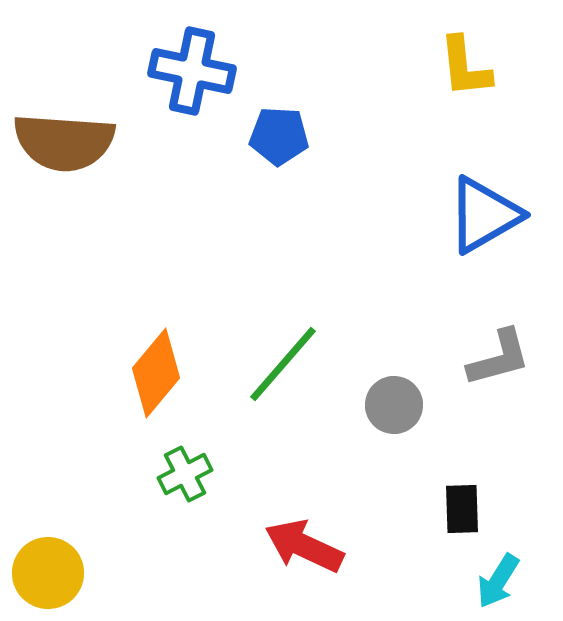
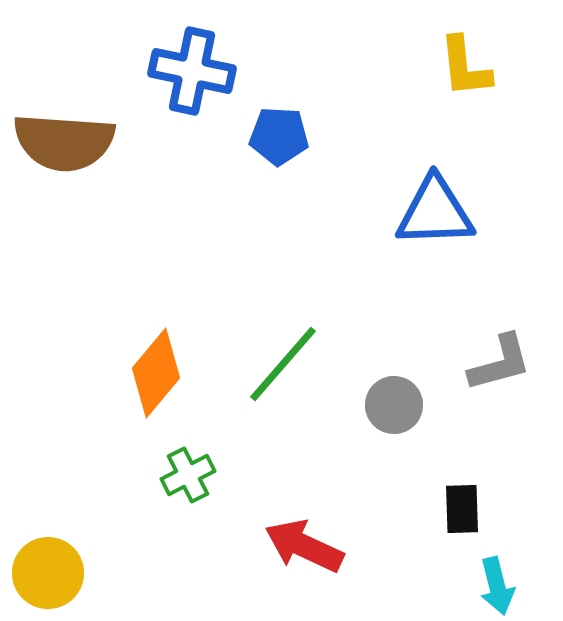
blue triangle: moved 49 px left, 3 px up; rotated 28 degrees clockwise
gray L-shape: moved 1 px right, 5 px down
green cross: moved 3 px right, 1 px down
cyan arrow: moved 1 px left, 5 px down; rotated 46 degrees counterclockwise
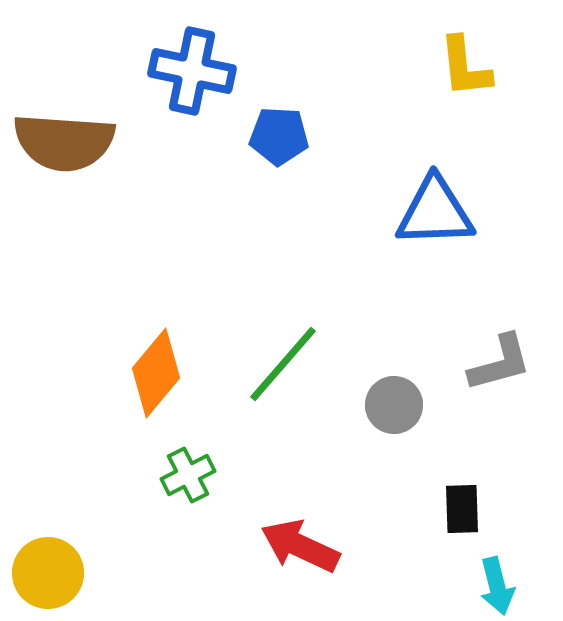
red arrow: moved 4 px left
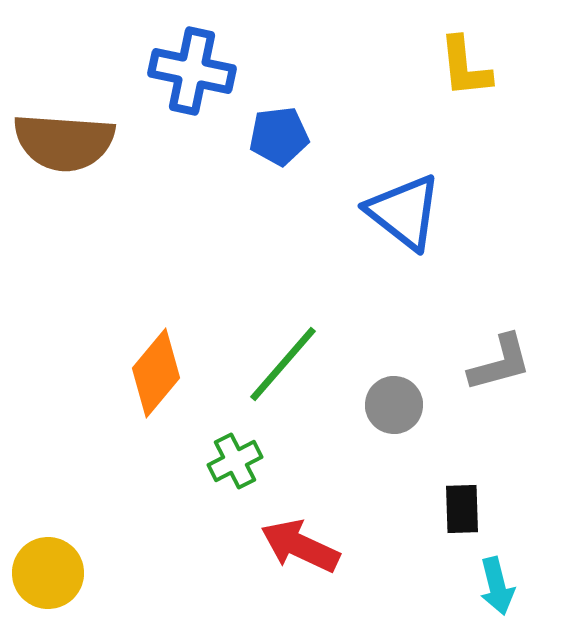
blue pentagon: rotated 10 degrees counterclockwise
blue triangle: moved 31 px left; rotated 40 degrees clockwise
green cross: moved 47 px right, 14 px up
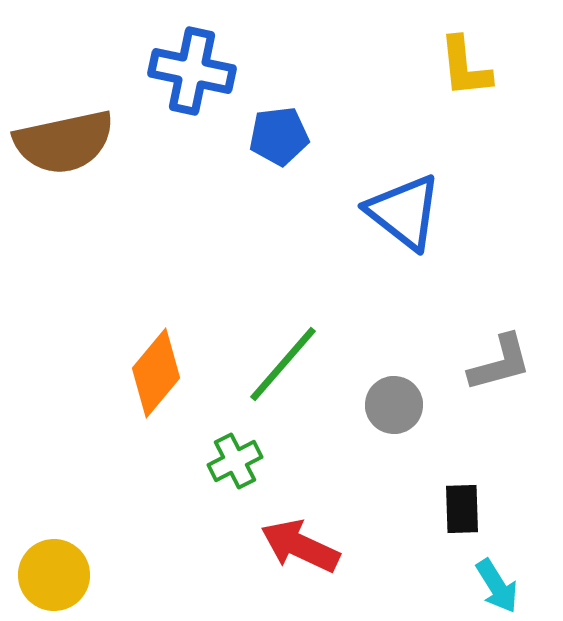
brown semicircle: rotated 16 degrees counterclockwise
yellow circle: moved 6 px right, 2 px down
cyan arrow: rotated 18 degrees counterclockwise
